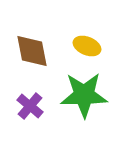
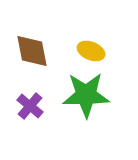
yellow ellipse: moved 4 px right, 5 px down
green star: moved 2 px right
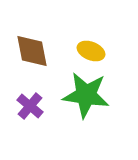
green star: rotated 9 degrees clockwise
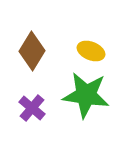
brown diamond: rotated 42 degrees clockwise
purple cross: moved 2 px right, 2 px down
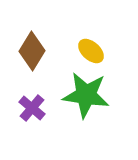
yellow ellipse: rotated 20 degrees clockwise
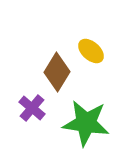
brown diamond: moved 25 px right, 21 px down
green star: moved 28 px down
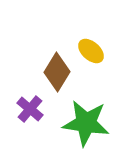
purple cross: moved 2 px left, 1 px down
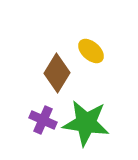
brown diamond: moved 1 px down
purple cross: moved 13 px right, 11 px down; rotated 16 degrees counterclockwise
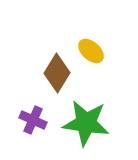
purple cross: moved 10 px left
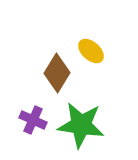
green star: moved 5 px left, 2 px down
